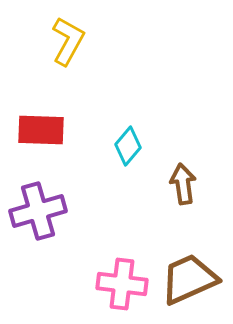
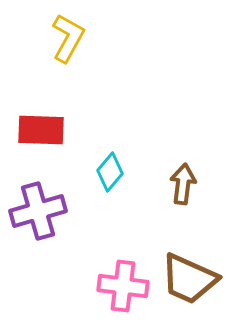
yellow L-shape: moved 3 px up
cyan diamond: moved 18 px left, 26 px down
brown arrow: rotated 15 degrees clockwise
brown trapezoid: rotated 132 degrees counterclockwise
pink cross: moved 1 px right, 2 px down
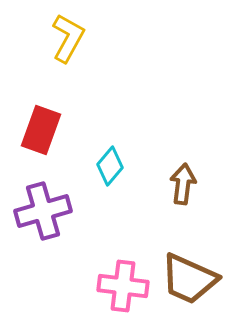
red rectangle: rotated 72 degrees counterclockwise
cyan diamond: moved 6 px up
purple cross: moved 5 px right
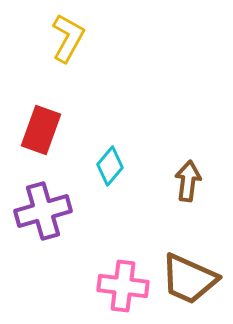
brown arrow: moved 5 px right, 3 px up
